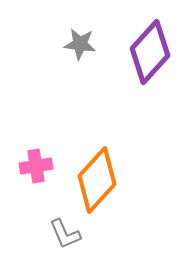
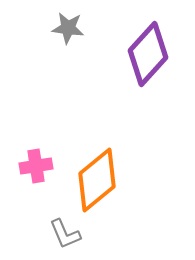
gray star: moved 12 px left, 16 px up
purple diamond: moved 2 px left, 2 px down
orange diamond: rotated 8 degrees clockwise
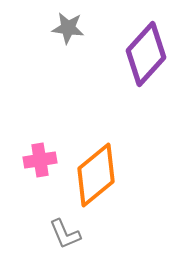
purple diamond: moved 2 px left
pink cross: moved 4 px right, 6 px up
orange diamond: moved 1 px left, 5 px up
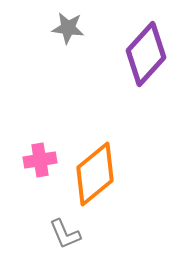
orange diamond: moved 1 px left, 1 px up
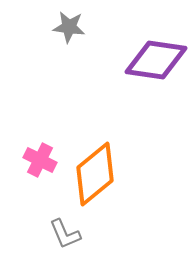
gray star: moved 1 px right, 1 px up
purple diamond: moved 10 px right, 6 px down; rotated 56 degrees clockwise
pink cross: rotated 36 degrees clockwise
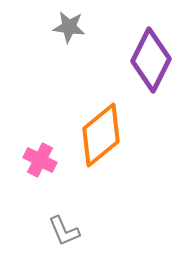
purple diamond: moved 5 px left; rotated 72 degrees counterclockwise
orange diamond: moved 6 px right, 39 px up
gray L-shape: moved 1 px left, 3 px up
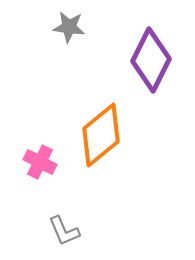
pink cross: moved 2 px down
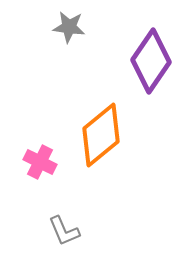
purple diamond: moved 1 px down; rotated 8 degrees clockwise
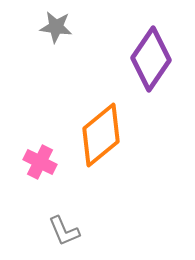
gray star: moved 13 px left
purple diamond: moved 2 px up
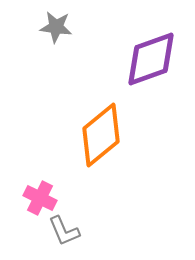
purple diamond: rotated 36 degrees clockwise
pink cross: moved 36 px down
